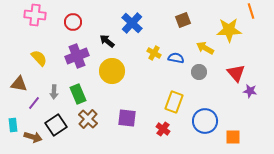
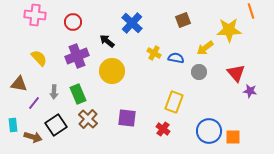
yellow arrow: rotated 66 degrees counterclockwise
blue circle: moved 4 px right, 10 px down
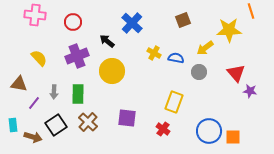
green rectangle: rotated 24 degrees clockwise
brown cross: moved 3 px down
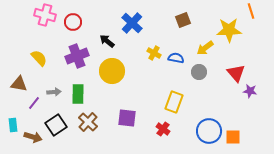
pink cross: moved 10 px right; rotated 10 degrees clockwise
gray arrow: rotated 96 degrees counterclockwise
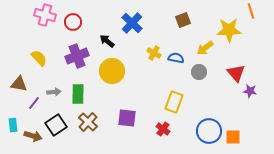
brown arrow: moved 1 px up
